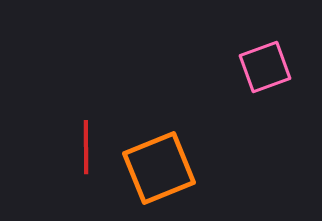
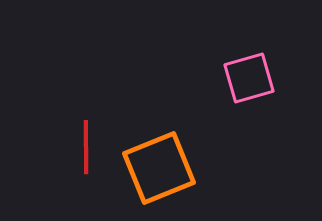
pink square: moved 16 px left, 11 px down; rotated 4 degrees clockwise
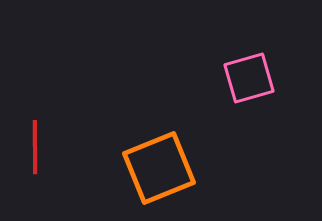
red line: moved 51 px left
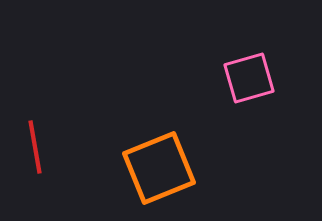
red line: rotated 10 degrees counterclockwise
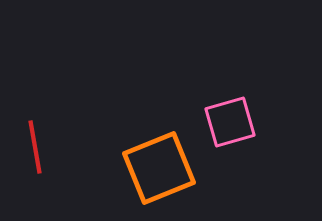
pink square: moved 19 px left, 44 px down
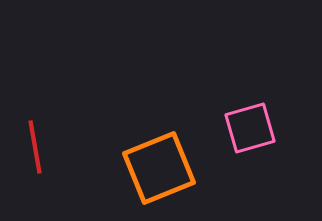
pink square: moved 20 px right, 6 px down
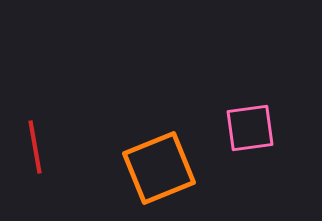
pink square: rotated 8 degrees clockwise
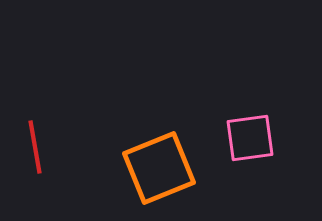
pink square: moved 10 px down
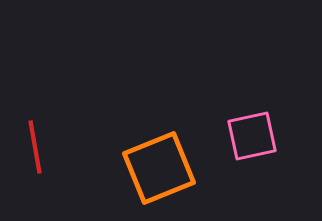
pink square: moved 2 px right, 2 px up; rotated 4 degrees counterclockwise
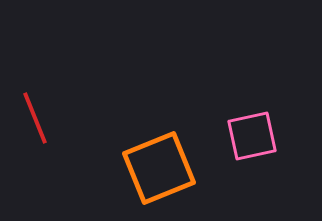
red line: moved 29 px up; rotated 12 degrees counterclockwise
